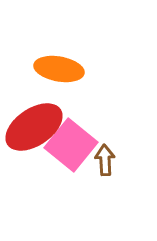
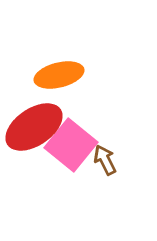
orange ellipse: moved 6 px down; rotated 24 degrees counterclockwise
brown arrow: rotated 24 degrees counterclockwise
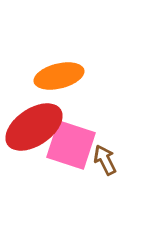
orange ellipse: moved 1 px down
pink square: rotated 21 degrees counterclockwise
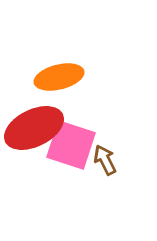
orange ellipse: moved 1 px down
red ellipse: moved 1 px down; rotated 8 degrees clockwise
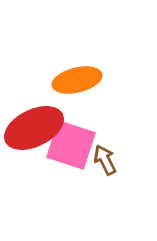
orange ellipse: moved 18 px right, 3 px down
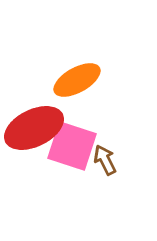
orange ellipse: rotated 15 degrees counterclockwise
pink square: moved 1 px right, 1 px down
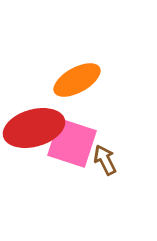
red ellipse: rotated 10 degrees clockwise
pink square: moved 3 px up
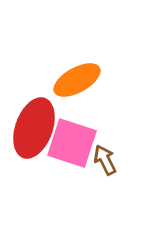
red ellipse: rotated 54 degrees counterclockwise
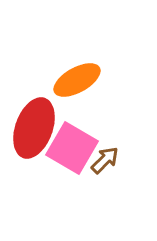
pink square: moved 5 px down; rotated 12 degrees clockwise
brown arrow: rotated 72 degrees clockwise
